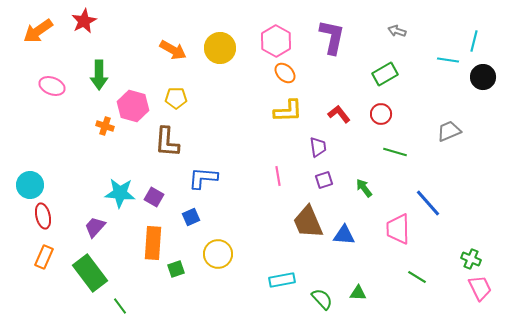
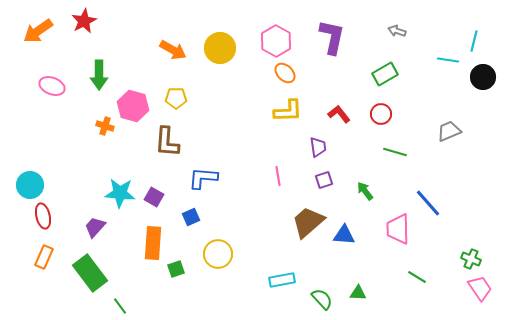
green arrow at (364, 188): moved 1 px right, 3 px down
brown trapezoid at (308, 222): rotated 72 degrees clockwise
pink trapezoid at (480, 288): rotated 8 degrees counterclockwise
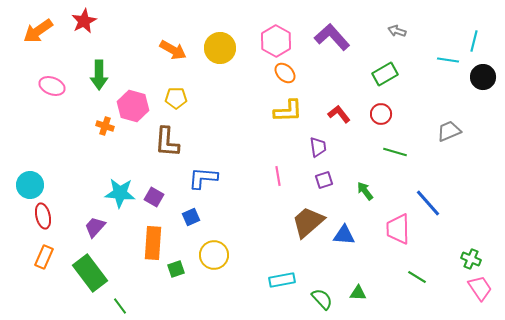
purple L-shape at (332, 37): rotated 54 degrees counterclockwise
yellow circle at (218, 254): moved 4 px left, 1 px down
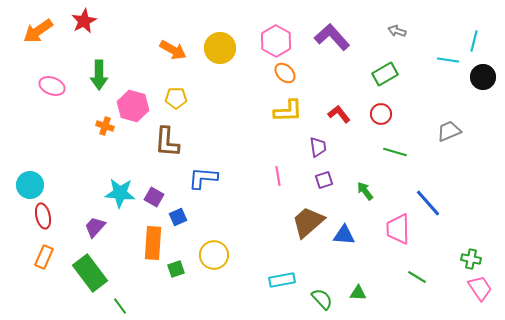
blue square at (191, 217): moved 13 px left
green cross at (471, 259): rotated 12 degrees counterclockwise
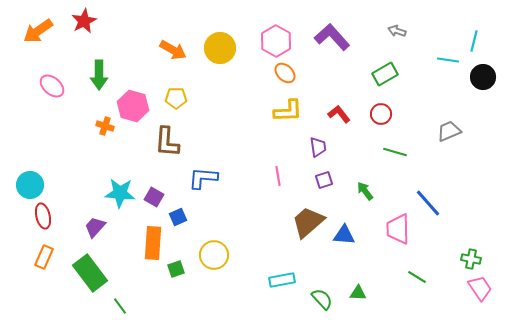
pink ellipse at (52, 86): rotated 20 degrees clockwise
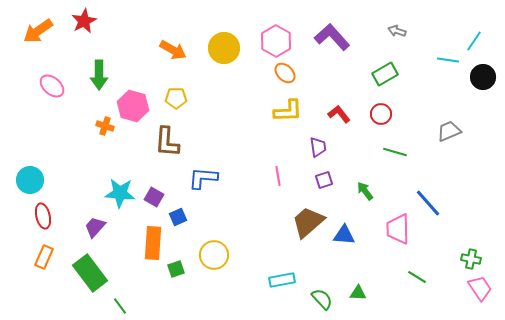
cyan line at (474, 41): rotated 20 degrees clockwise
yellow circle at (220, 48): moved 4 px right
cyan circle at (30, 185): moved 5 px up
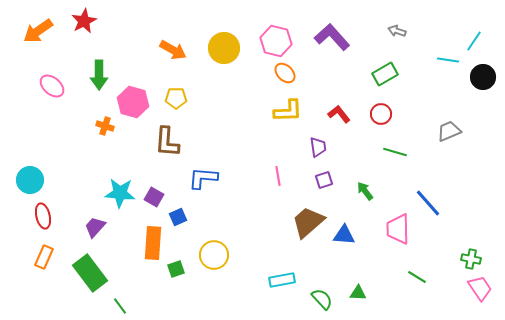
pink hexagon at (276, 41): rotated 16 degrees counterclockwise
pink hexagon at (133, 106): moved 4 px up
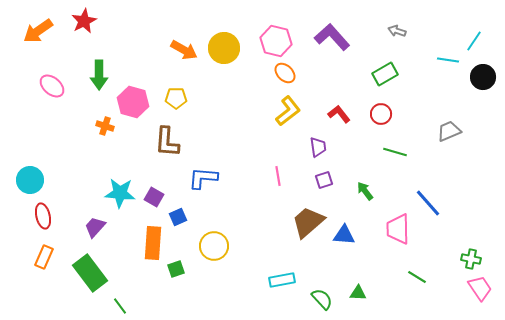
orange arrow at (173, 50): moved 11 px right
yellow L-shape at (288, 111): rotated 36 degrees counterclockwise
yellow circle at (214, 255): moved 9 px up
